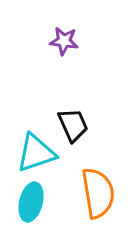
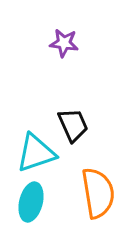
purple star: moved 2 px down
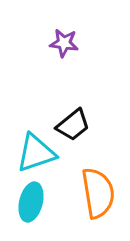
black trapezoid: rotated 75 degrees clockwise
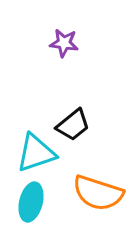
orange semicircle: rotated 117 degrees clockwise
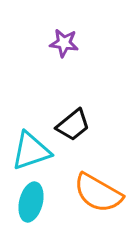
cyan triangle: moved 5 px left, 2 px up
orange semicircle: rotated 12 degrees clockwise
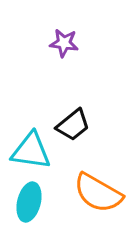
cyan triangle: rotated 27 degrees clockwise
cyan ellipse: moved 2 px left
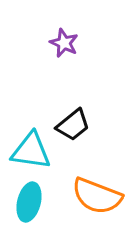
purple star: rotated 16 degrees clockwise
orange semicircle: moved 1 px left, 3 px down; rotated 9 degrees counterclockwise
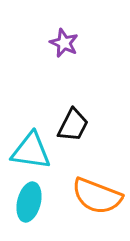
black trapezoid: rotated 24 degrees counterclockwise
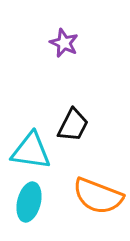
orange semicircle: moved 1 px right
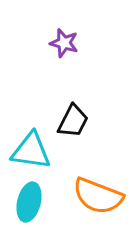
purple star: rotated 8 degrees counterclockwise
black trapezoid: moved 4 px up
